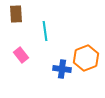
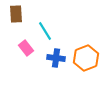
cyan line: rotated 24 degrees counterclockwise
pink rectangle: moved 5 px right, 7 px up
blue cross: moved 6 px left, 11 px up
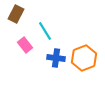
brown rectangle: rotated 30 degrees clockwise
pink rectangle: moved 1 px left, 3 px up
orange hexagon: moved 2 px left
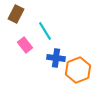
orange hexagon: moved 6 px left, 12 px down
